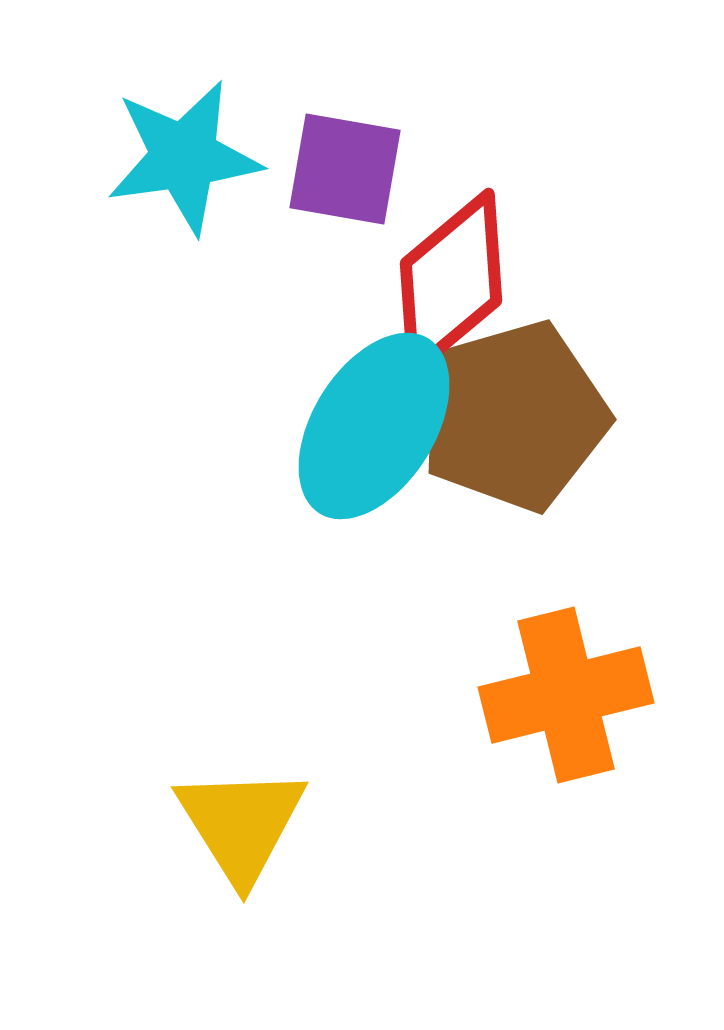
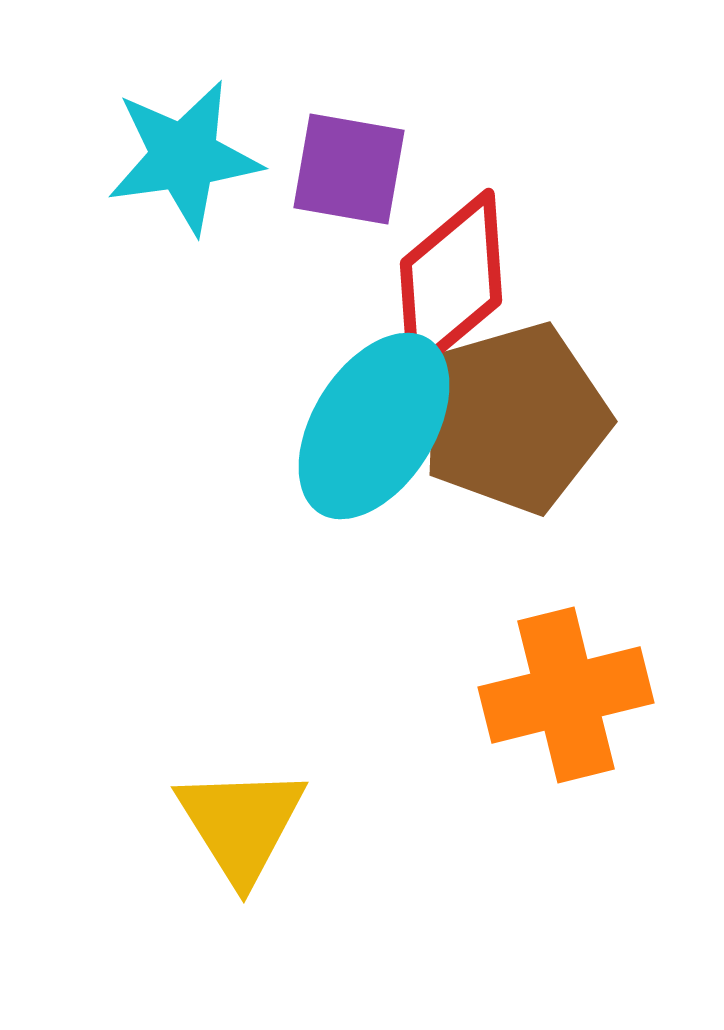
purple square: moved 4 px right
brown pentagon: moved 1 px right, 2 px down
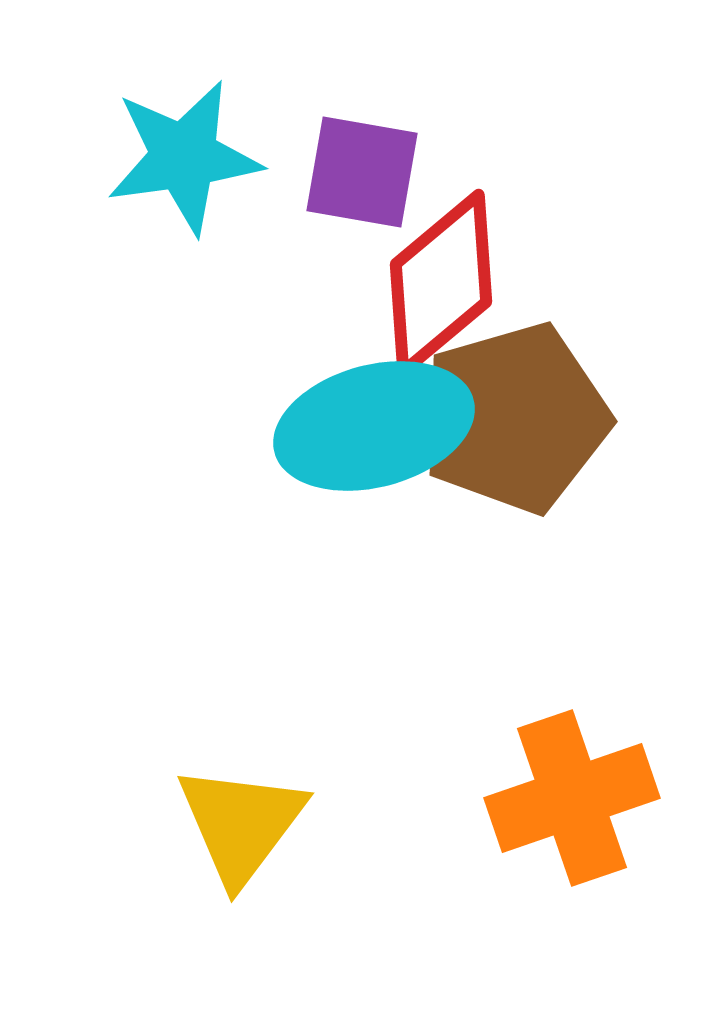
purple square: moved 13 px right, 3 px down
red diamond: moved 10 px left, 1 px down
cyan ellipse: rotated 43 degrees clockwise
orange cross: moved 6 px right, 103 px down; rotated 5 degrees counterclockwise
yellow triangle: rotated 9 degrees clockwise
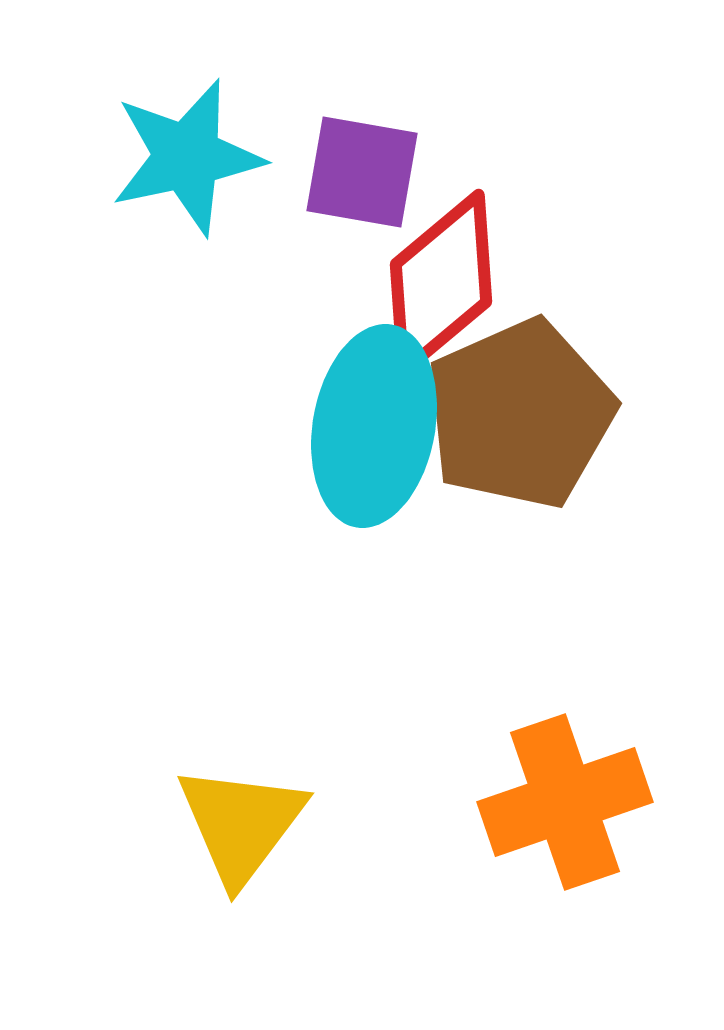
cyan star: moved 3 px right; rotated 4 degrees counterclockwise
brown pentagon: moved 5 px right, 4 px up; rotated 8 degrees counterclockwise
cyan ellipse: rotated 65 degrees counterclockwise
orange cross: moved 7 px left, 4 px down
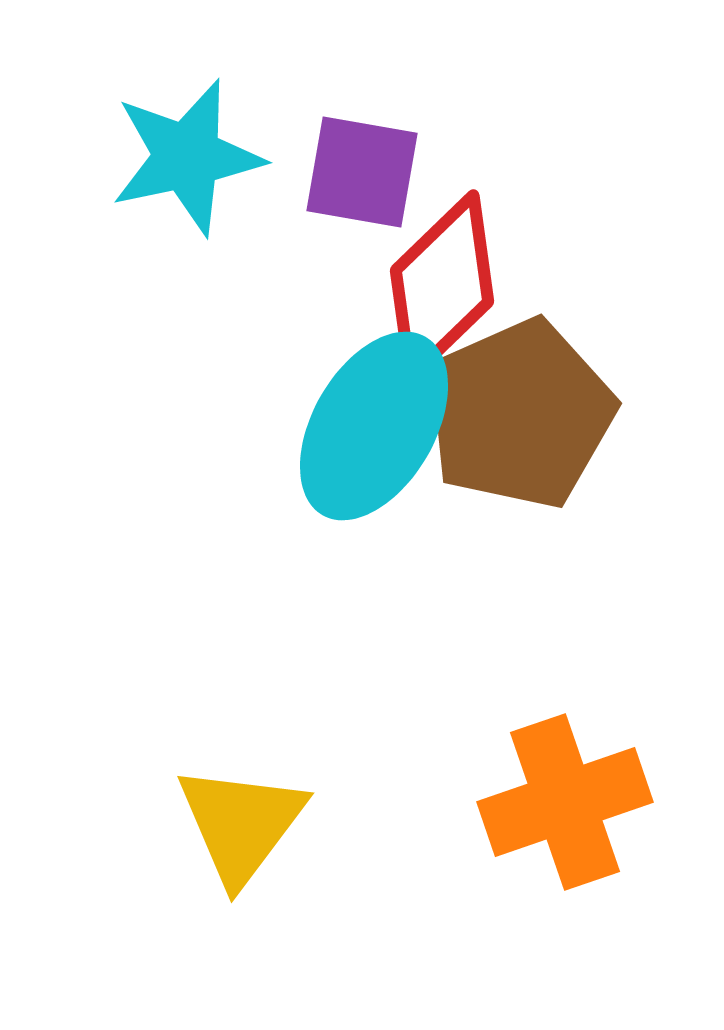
red diamond: moved 1 px right, 3 px down; rotated 4 degrees counterclockwise
cyan ellipse: rotated 20 degrees clockwise
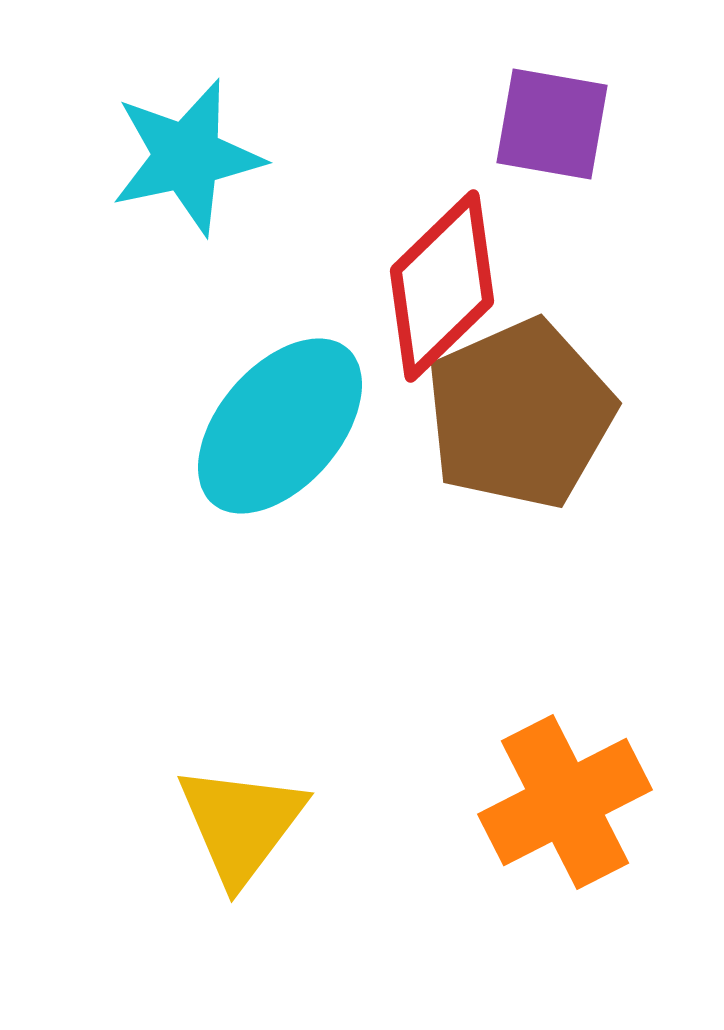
purple square: moved 190 px right, 48 px up
cyan ellipse: moved 94 px left; rotated 11 degrees clockwise
orange cross: rotated 8 degrees counterclockwise
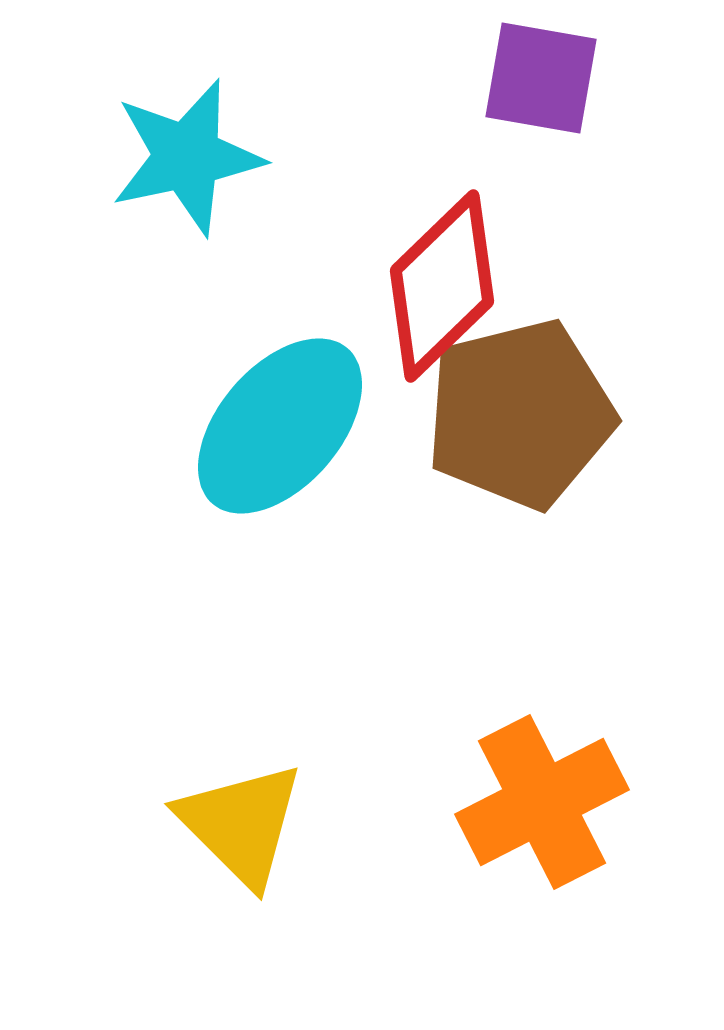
purple square: moved 11 px left, 46 px up
brown pentagon: rotated 10 degrees clockwise
orange cross: moved 23 px left
yellow triangle: rotated 22 degrees counterclockwise
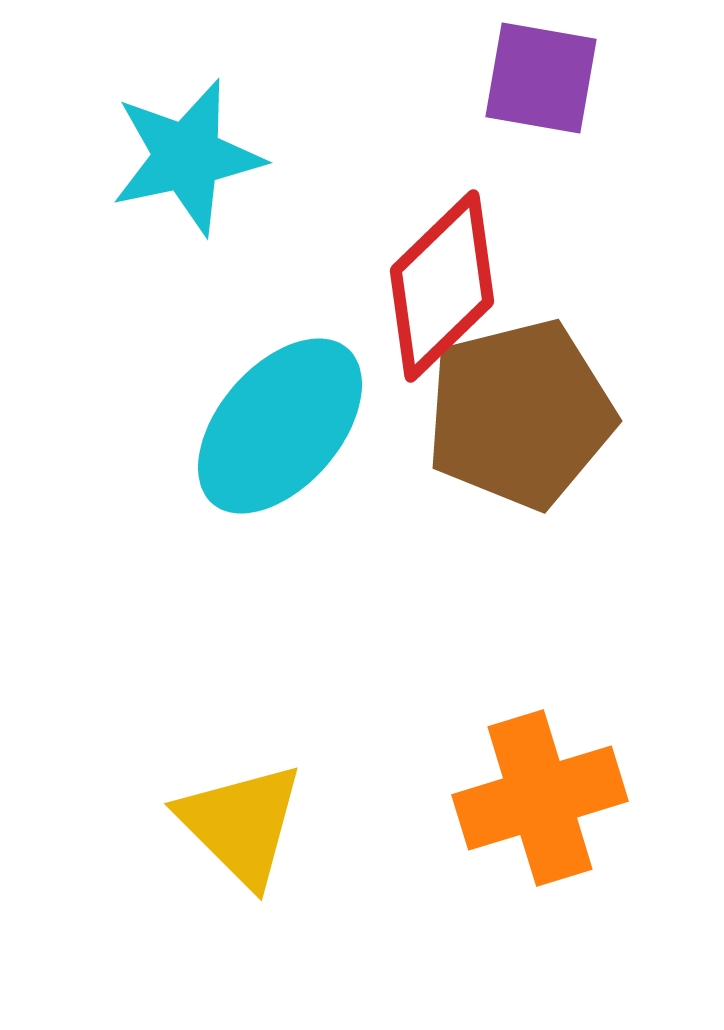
orange cross: moved 2 px left, 4 px up; rotated 10 degrees clockwise
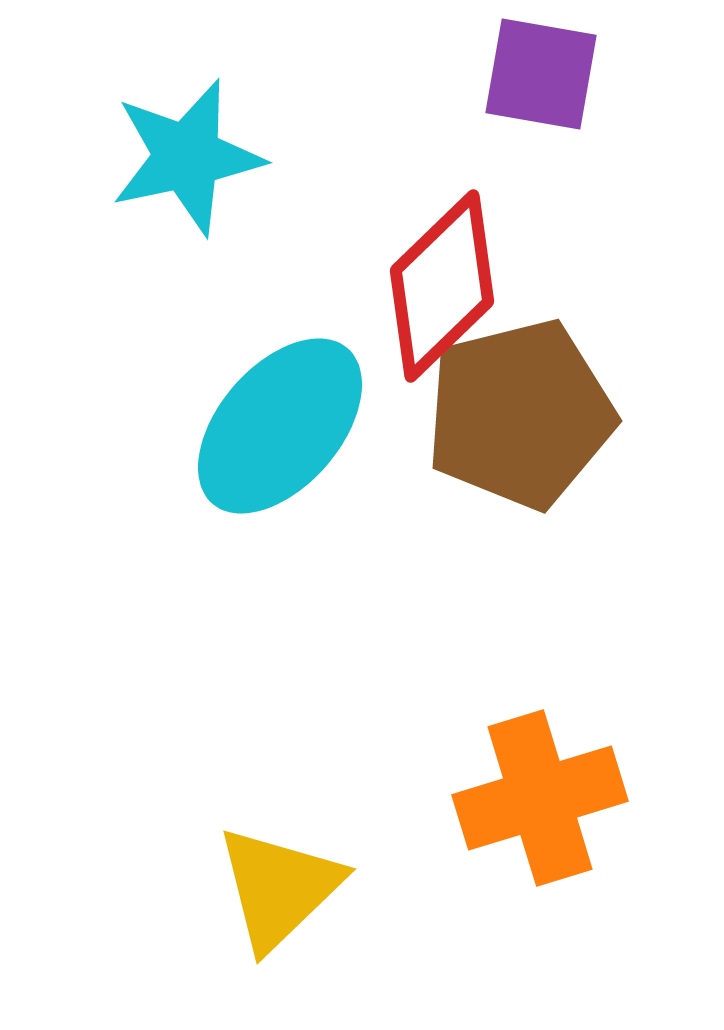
purple square: moved 4 px up
yellow triangle: moved 38 px right, 64 px down; rotated 31 degrees clockwise
